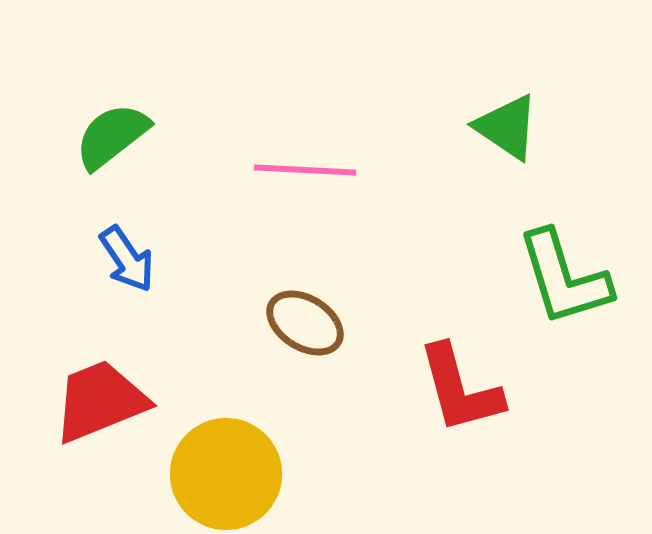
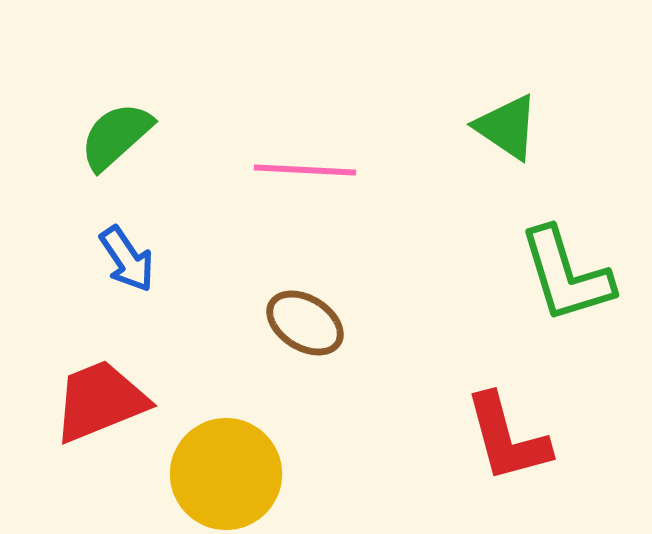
green semicircle: moved 4 px right; rotated 4 degrees counterclockwise
green L-shape: moved 2 px right, 3 px up
red L-shape: moved 47 px right, 49 px down
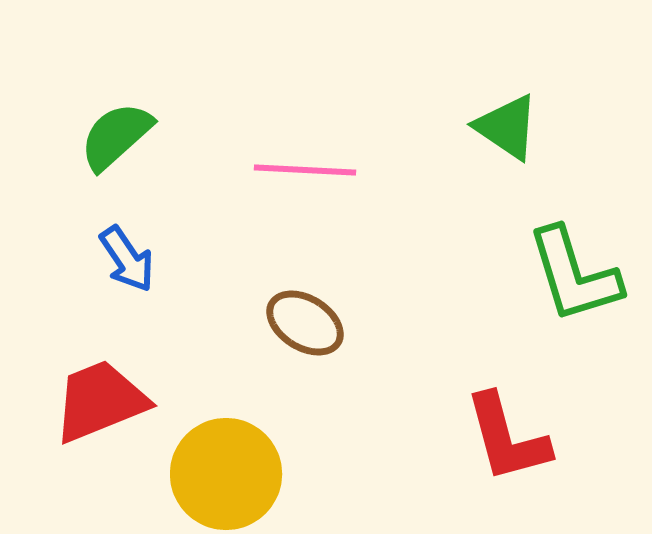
green L-shape: moved 8 px right
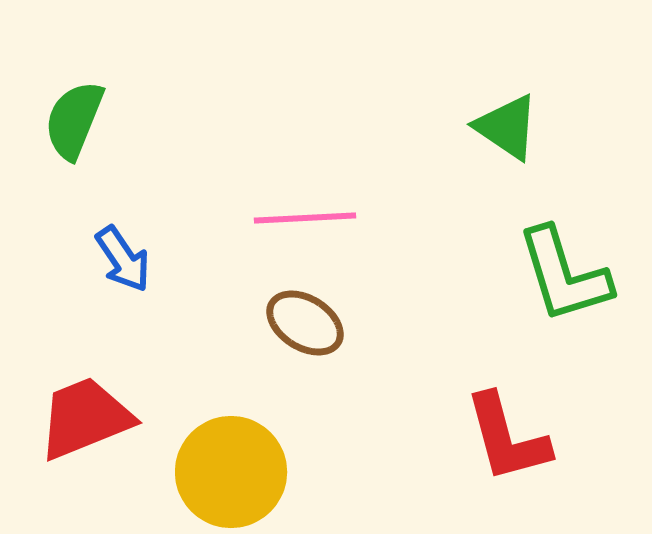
green semicircle: moved 42 px left, 16 px up; rotated 26 degrees counterclockwise
pink line: moved 48 px down; rotated 6 degrees counterclockwise
blue arrow: moved 4 px left
green L-shape: moved 10 px left
red trapezoid: moved 15 px left, 17 px down
yellow circle: moved 5 px right, 2 px up
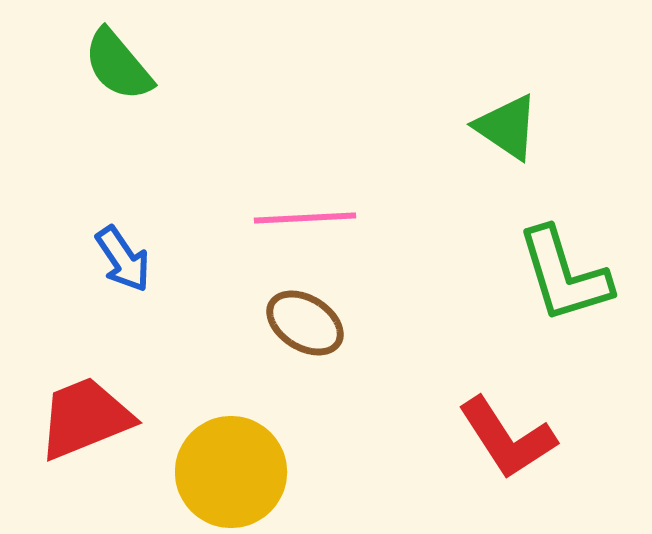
green semicircle: moved 44 px right, 55 px up; rotated 62 degrees counterclockwise
red L-shape: rotated 18 degrees counterclockwise
